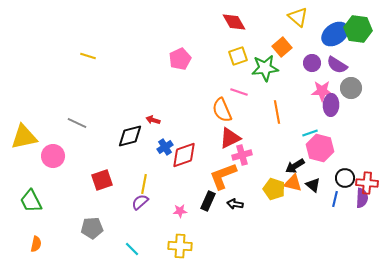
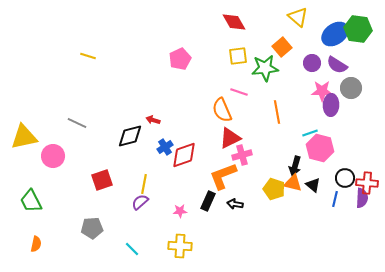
yellow square at (238, 56): rotated 12 degrees clockwise
black arrow at (295, 166): rotated 42 degrees counterclockwise
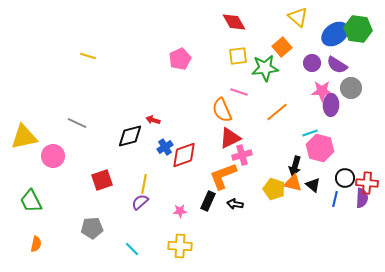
orange line at (277, 112): rotated 60 degrees clockwise
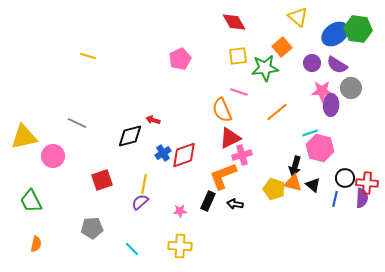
blue cross at (165, 147): moved 2 px left, 6 px down
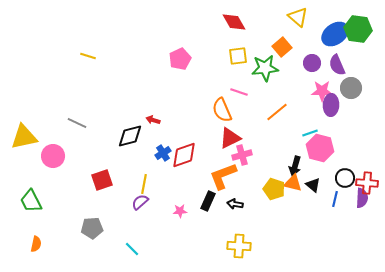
purple semicircle at (337, 65): rotated 35 degrees clockwise
yellow cross at (180, 246): moved 59 px right
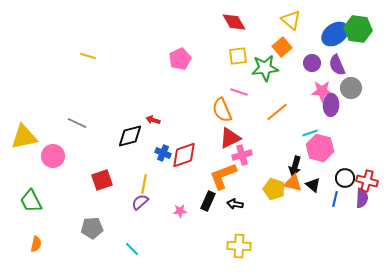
yellow triangle at (298, 17): moved 7 px left, 3 px down
blue cross at (163, 153): rotated 35 degrees counterclockwise
red cross at (367, 183): moved 2 px up; rotated 10 degrees clockwise
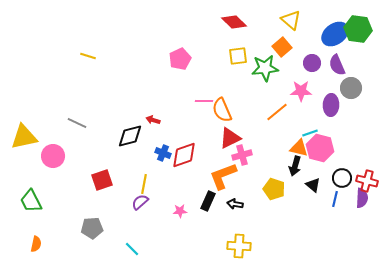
red diamond at (234, 22): rotated 15 degrees counterclockwise
pink star at (322, 91): moved 21 px left
pink line at (239, 92): moved 35 px left, 9 px down; rotated 18 degrees counterclockwise
black circle at (345, 178): moved 3 px left
orange triangle at (293, 183): moved 6 px right, 35 px up
